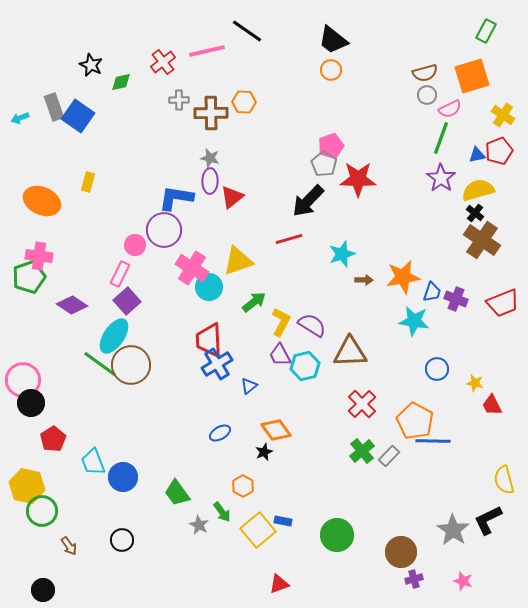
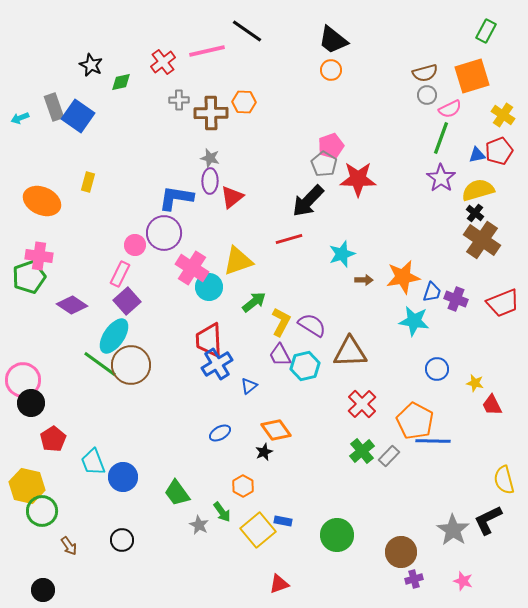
purple circle at (164, 230): moved 3 px down
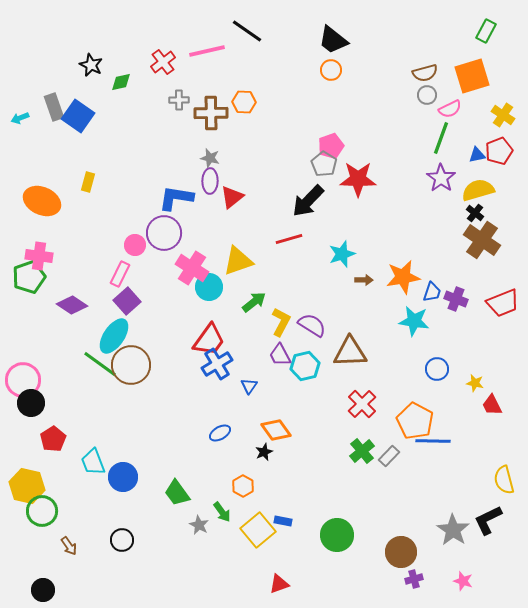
red trapezoid at (209, 340): rotated 141 degrees counterclockwise
blue triangle at (249, 386): rotated 18 degrees counterclockwise
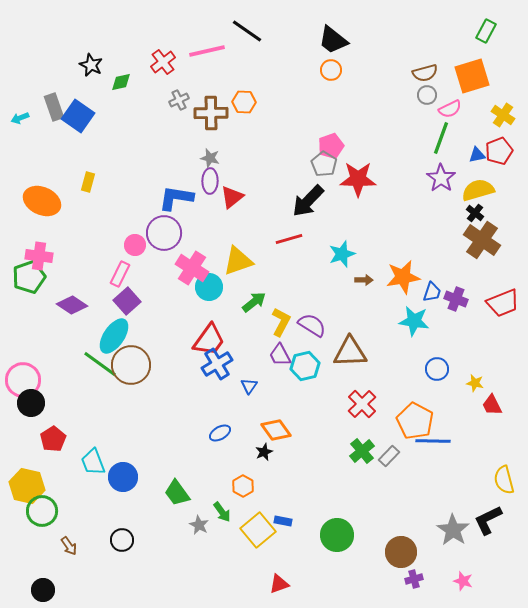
gray cross at (179, 100): rotated 24 degrees counterclockwise
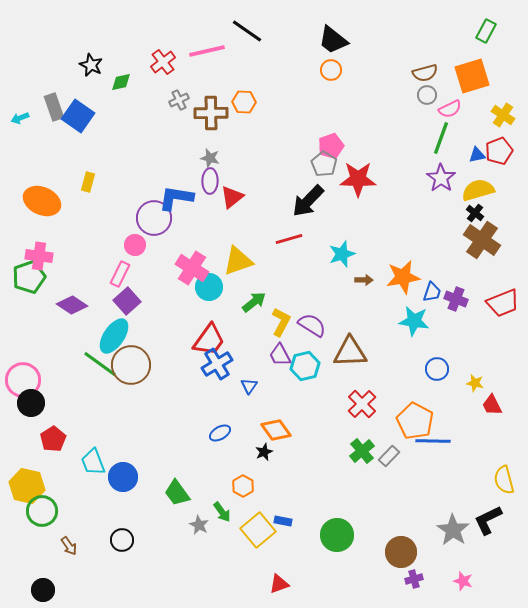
purple circle at (164, 233): moved 10 px left, 15 px up
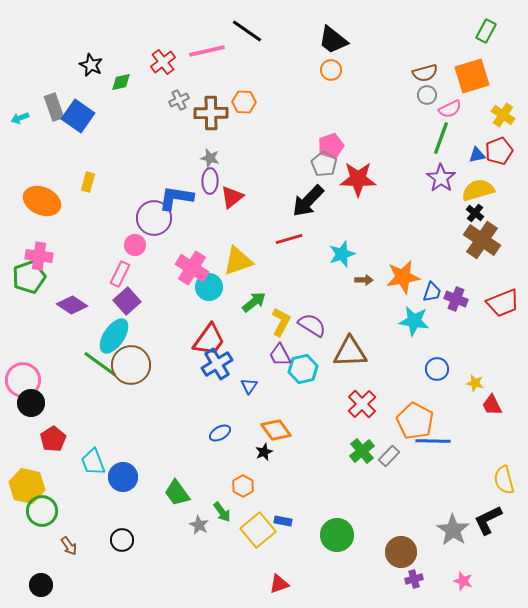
cyan hexagon at (305, 366): moved 2 px left, 3 px down
black circle at (43, 590): moved 2 px left, 5 px up
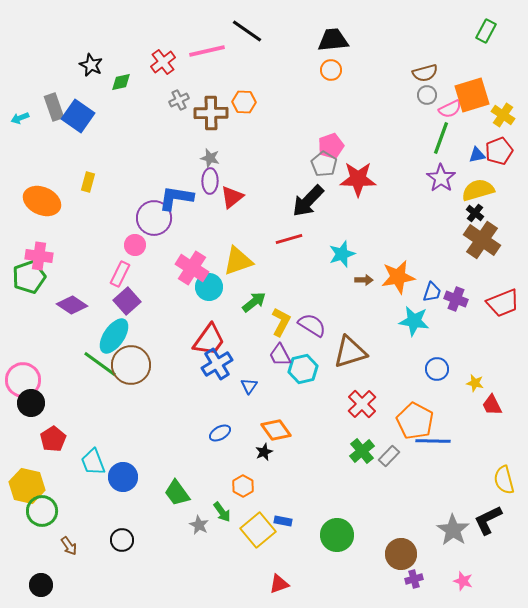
black trapezoid at (333, 40): rotated 136 degrees clockwise
orange square at (472, 76): moved 19 px down
orange star at (403, 277): moved 5 px left
brown triangle at (350, 352): rotated 15 degrees counterclockwise
brown circle at (401, 552): moved 2 px down
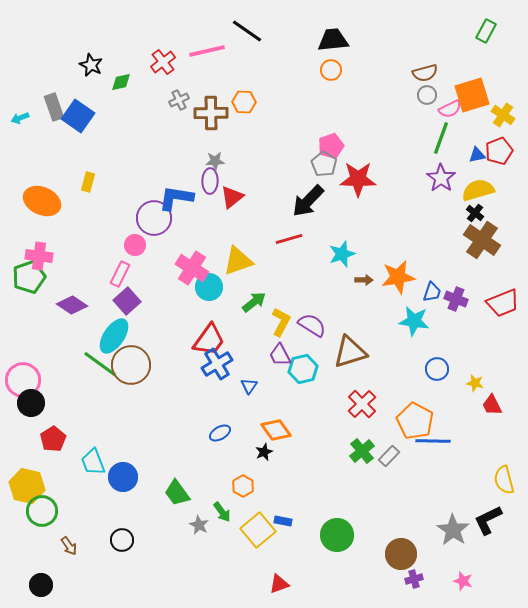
gray star at (210, 158): moved 5 px right, 3 px down; rotated 18 degrees counterclockwise
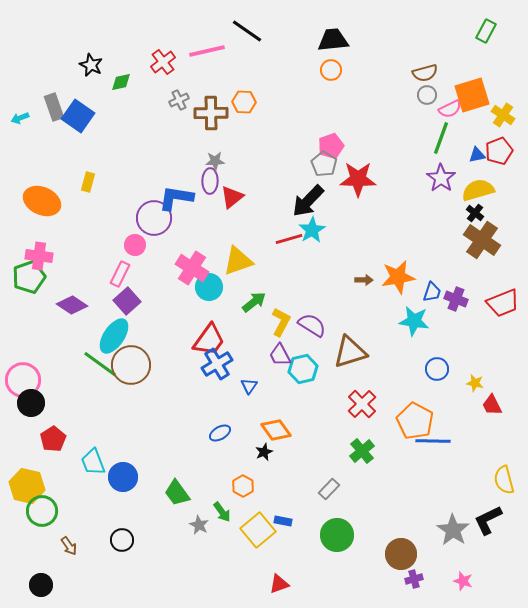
cyan star at (342, 254): moved 30 px left, 24 px up; rotated 12 degrees counterclockwise
gray rectangle at (389, 456): moved 60 px left, 33 px down
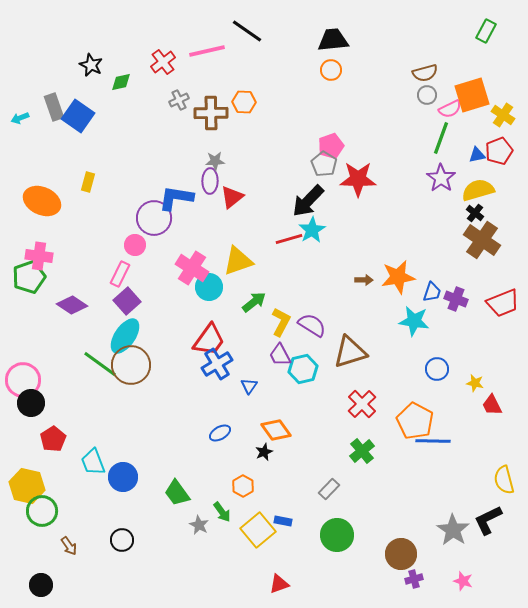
cyan ellipse at (114, 336): moved 11 px right
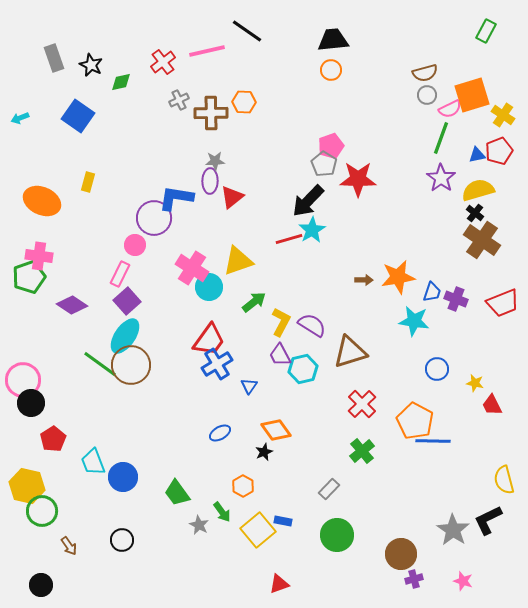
gray rectangle at (54, 107): moved 49 px up
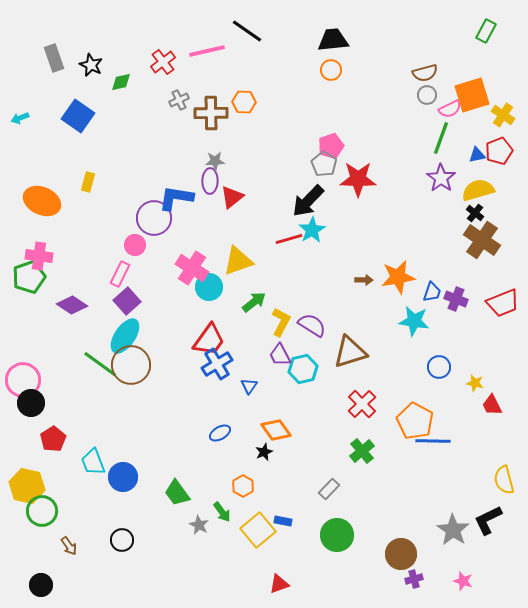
blue circle at (437, 369): moved 2 px right, 2 px up
